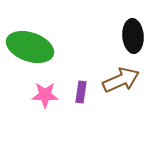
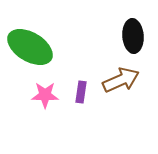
green ellipse: rotated 12 degrees clockwise
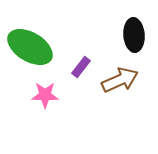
black ellipse: moved 1 px right, 1 px up
brown arrow: moved 1 px left
purple rectangle: moved 25 px up; rotated 30 degrees clockwise
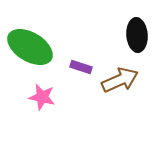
black ellipse: moved 3 px right
purple rectangle: rotated 70 degrees clockwise
pink star: moved 3 px left, 2 px down; rotated 12 degrees clockwise
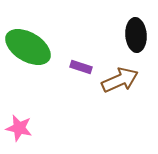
black ellipse: moved 1 px left
green ellipse: moved 2 px left
pink star: moved 23 px left, 31 px down
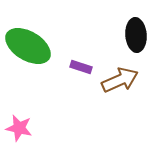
green ellipse: moved 1 px up
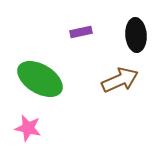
green ellipse: moved 12 px right, 33 px down
purple rectangle: moved 35 px up; rotated 30 degrees counterclockwise
pink star: moved 9 px right
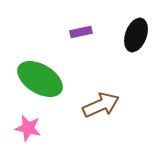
black ellipse: rotated 24 degrees clockwise
brown arrow: moved 19 px left, 25 px down
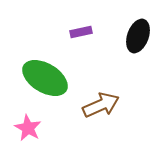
black ellipse: moved 2 px right, 1 px down
green ellipse: moved 5 px right, 1 px up
pink star: rotated 16 degrees clockwise
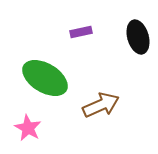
black ellipse: moved 1 px down; rotated 36 degrees counterclockwise
